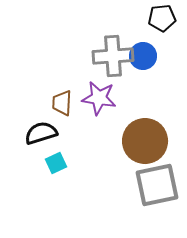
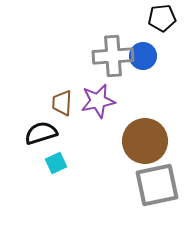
purple star: moved 1 px left, 3 px down; rotated 20 degrees counterclockwise
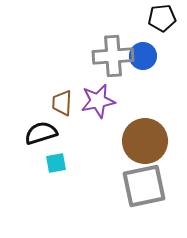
cyan square: rotated 15 degrees clockwise
gray square: moved 13 px left, 1 px down
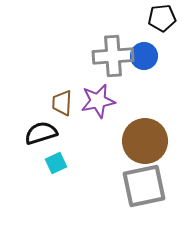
blue circle: moved 1 px right
cyan square: rotated 15 degrees counterclockwise
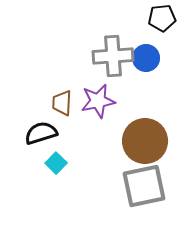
blue circle: moved 2 px right, 2 px down
cyan square: rotated 20 degrees counterclockwise
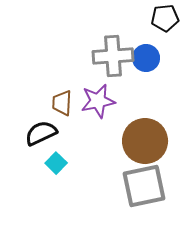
black pentagon: moved 3 px right
black semicircle: rotated 8 degrees counterclockwise
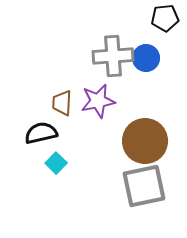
black semicircle: rotated 12 degrees clockwise
